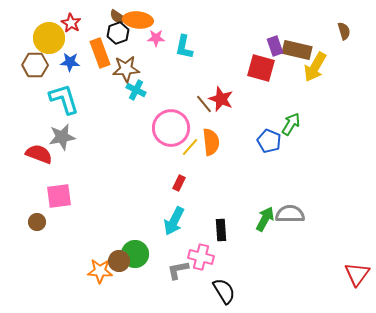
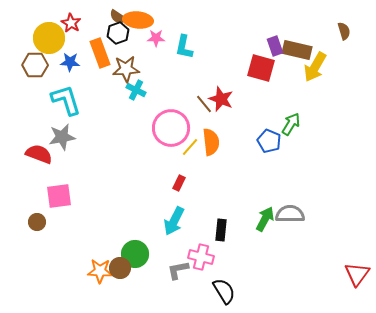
cyan L-shape at (64, 99): moved 2 px right, 1 px down
black rectangle at (221, 230): rotated 10 degrees clockwise
brown circle at (119, 261): moved 1 px right, 7 px down
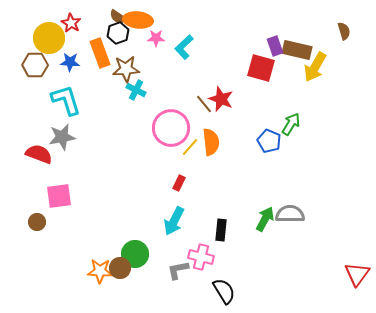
cyan L-shape at (184, 47): rotated 35 degrees clockwise
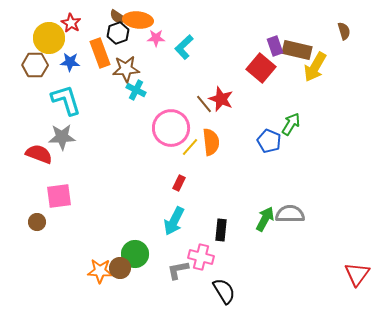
red square at (261, 68): rotated 24 degrees clockwise
gray star at (62, 137): rotated 8 degrees clockwise
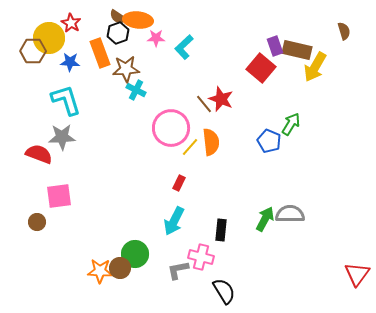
brown hexagon at (35, 65): moved 2 px left, 14 px up
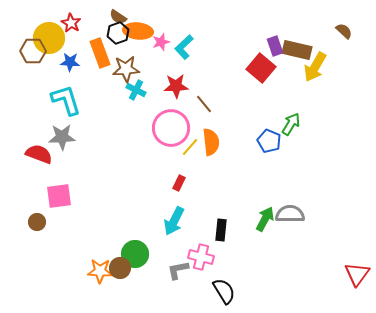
orange ellipse at (138, 20): moved 11 px down
brown semicircle at (344, 31): rotated 30 degrees counterclockwise
pink star at (156, 38): moved 5 px right, 4 px down; rotated 18 degrees counterclockwise
red star at (221, 99): moved 45 px left, 13 px up; rotated 25 degrees counterclockwise
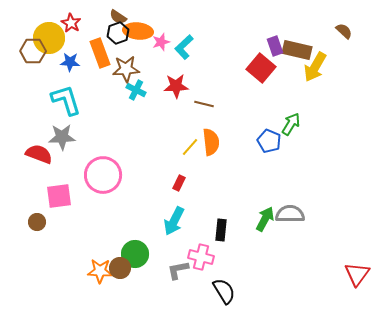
brown line at (204, 104): rotated 36 degrees counterclockwise
pink circle at (171, 128): moved 68 px left, 47 px down
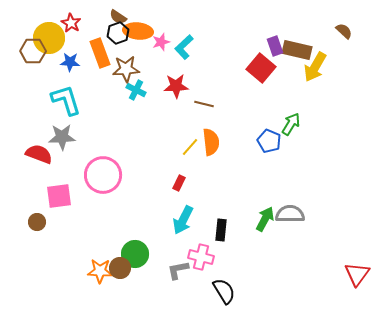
cyan arrow at (174, 221): moved 9 px right, 1 px up
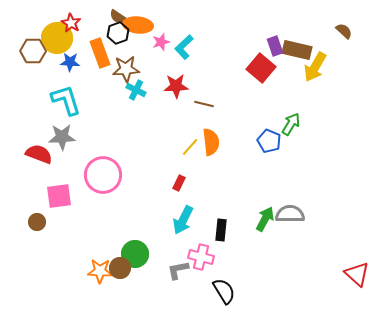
orange ellipse at (138, 31): moved 6 px up
yellow circle at (49, 38): moved 8 px right
red triangle at (357, 274): rotated 24 degrees counterclockwise
